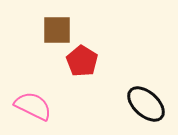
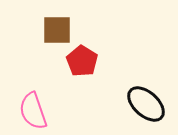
pink semicircle: moved 5 px down; rotated 135 degrees counterclockwise
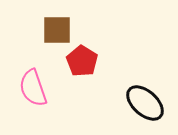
black ellipse: moved 1 px left, 1 px up
pink semicircle: moved 23 px up
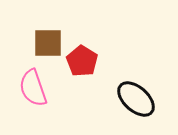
brown square: moved 9 px left, 13 px down
black ellipse: moved 9 px left, 4 px up
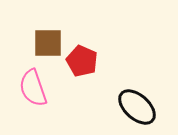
red pentagon: rotated 8 degrees counterclockwise
black ellipse: moved 1 px right, 8 px down
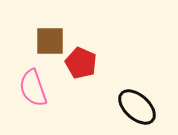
brown square: moved 2 px right, 2 px up
red pentagon: moved 1 px left, 2 px down
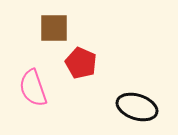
brown square: moved 4 px right, 13 px up
black ellipse: rotated 24 degrees counterclockwise
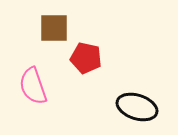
red pentagon: moved 5 px right, 5 px up; rotated 12 degrees counterclockwise
pink semicircle: moved 2 px up
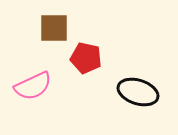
pink semicircle: rotated 96 degrees counterclockwise
black ellipse: moved 1 px right, 15 px up
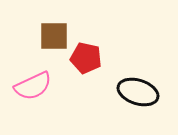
brown square: moved 8 px down
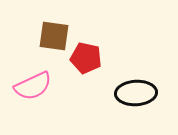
brown square: rotated 8 degrees clockwise
black ellipse: moved 2 px left, 1 px down; rotated 21 degrees counterclockwise
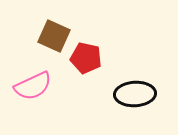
brown square: rotated 16 degrees clockwise
black ellipse: moved 1 px left, 1 px down
